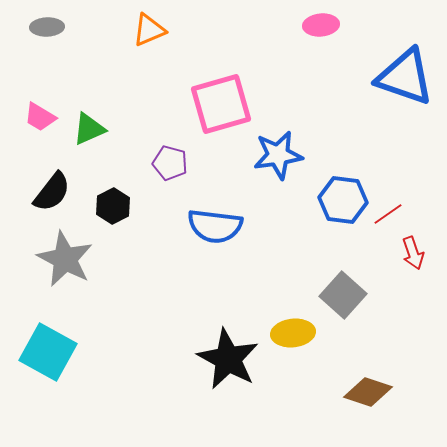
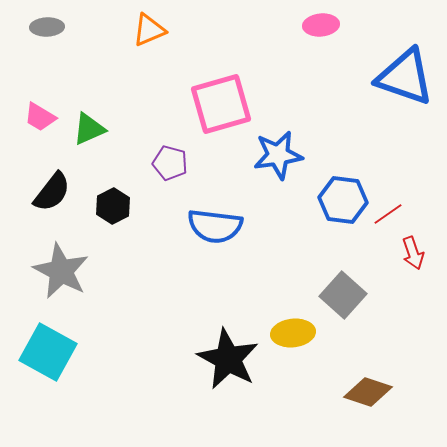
gray star: moved 4 px left, 12 px down
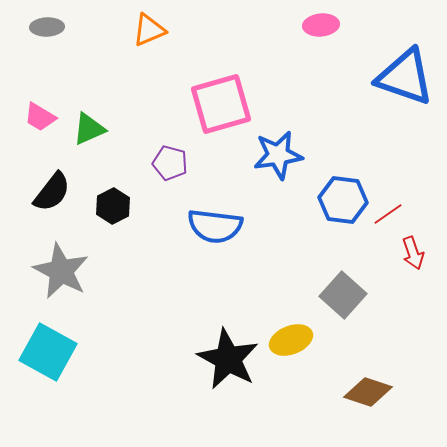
yellow ellipse: moved 2 px left, 7 px down; rotated 15 degrees counterclockwise
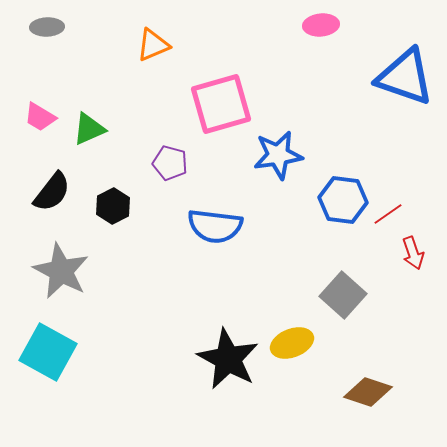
orange triangle: moved 4 px right, 15 px down
yellow ellipse: moved 1 px right, 3 px down
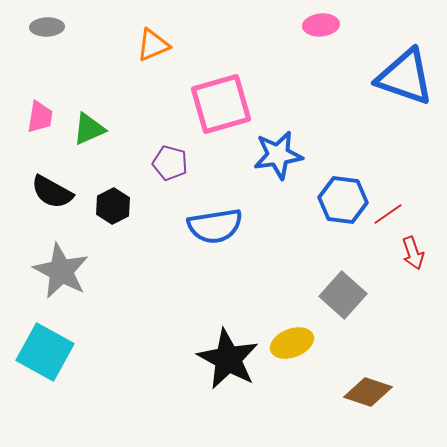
pink trapezoid: rotated 112 degrees counterclockwise
black semicircle: rotated 81 degrees clockwise
blue semicircle: rotated 16 degrees counterclockwise
cyan square: moved 3 px left
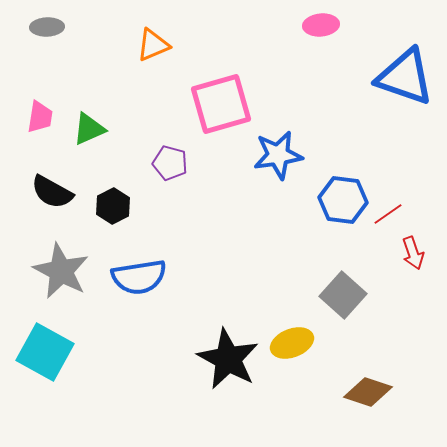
blue semicircle: moved 76 px left, 51 px down
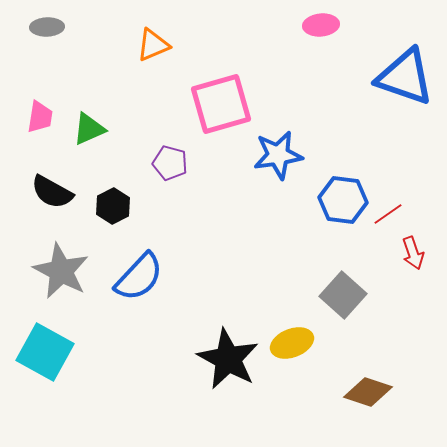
blue semicircle: rotated 38 degrees counterclockwise
